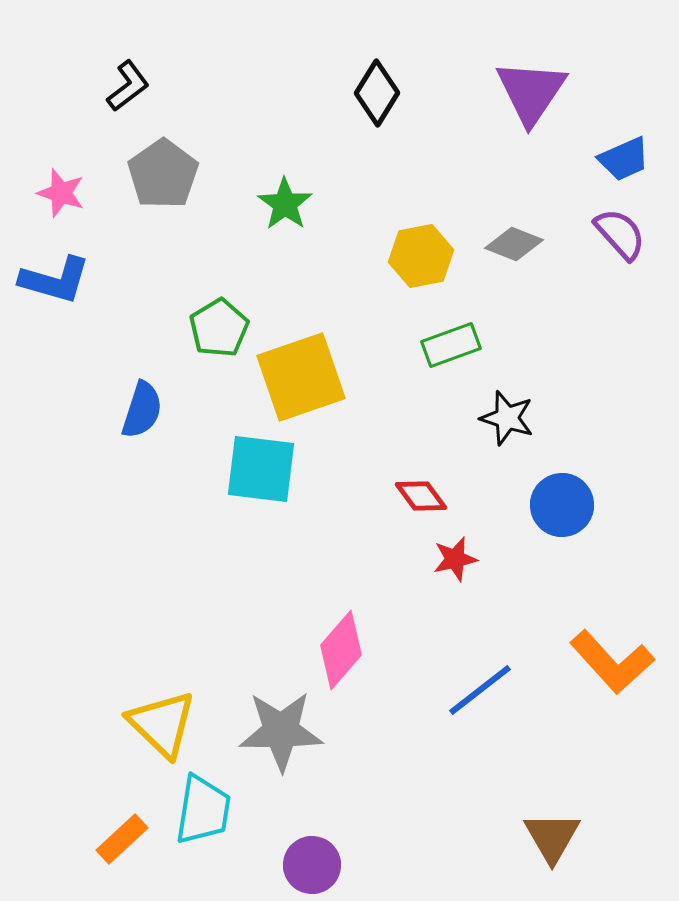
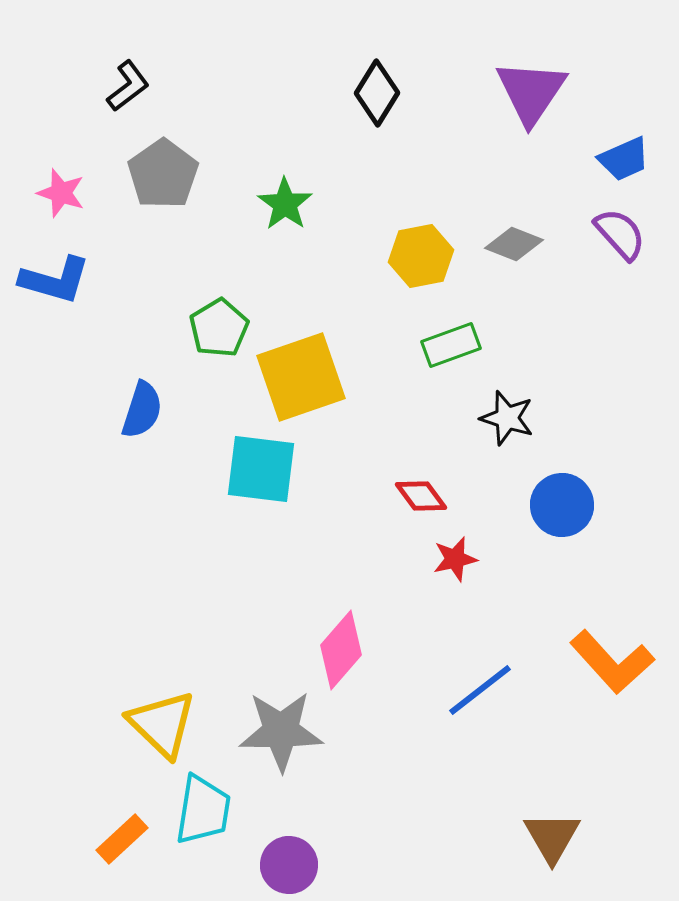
purple circle: moved 23 px left
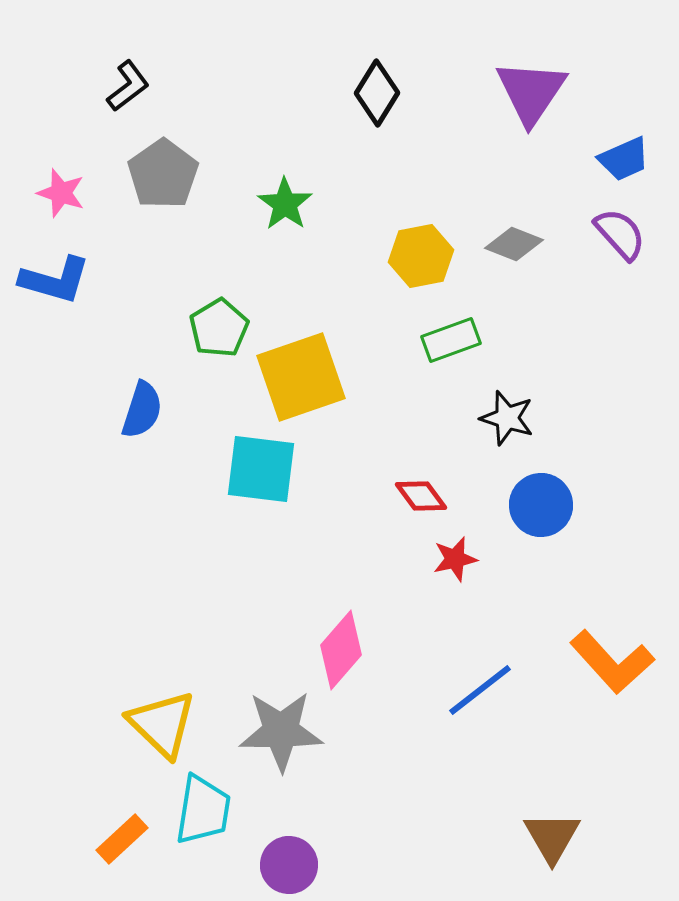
green rectangle: moved 5 px up
blue circle: moved 21 px left
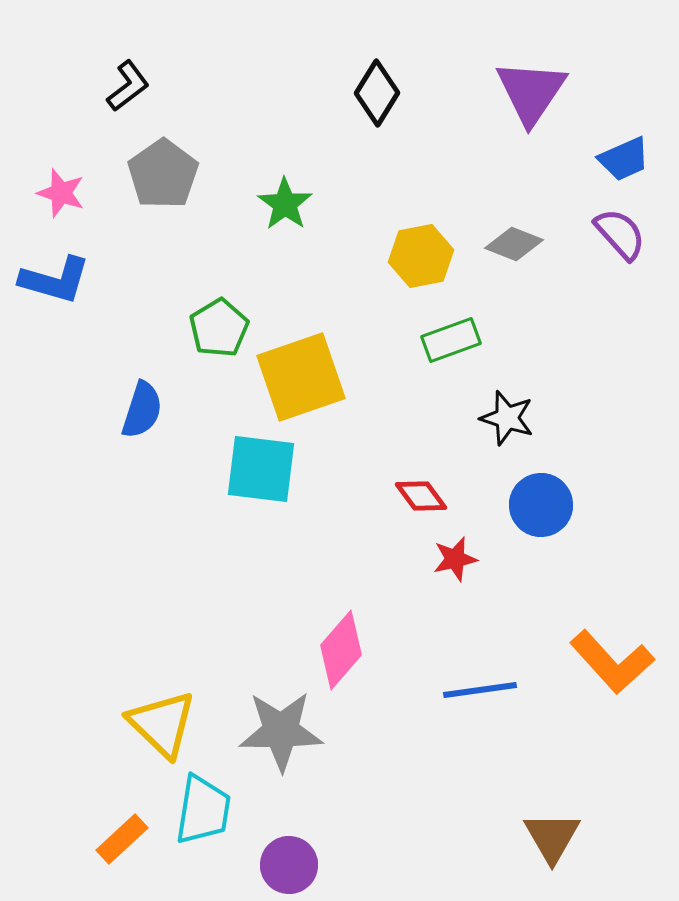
blue line: rotated 30 degrees clockwise
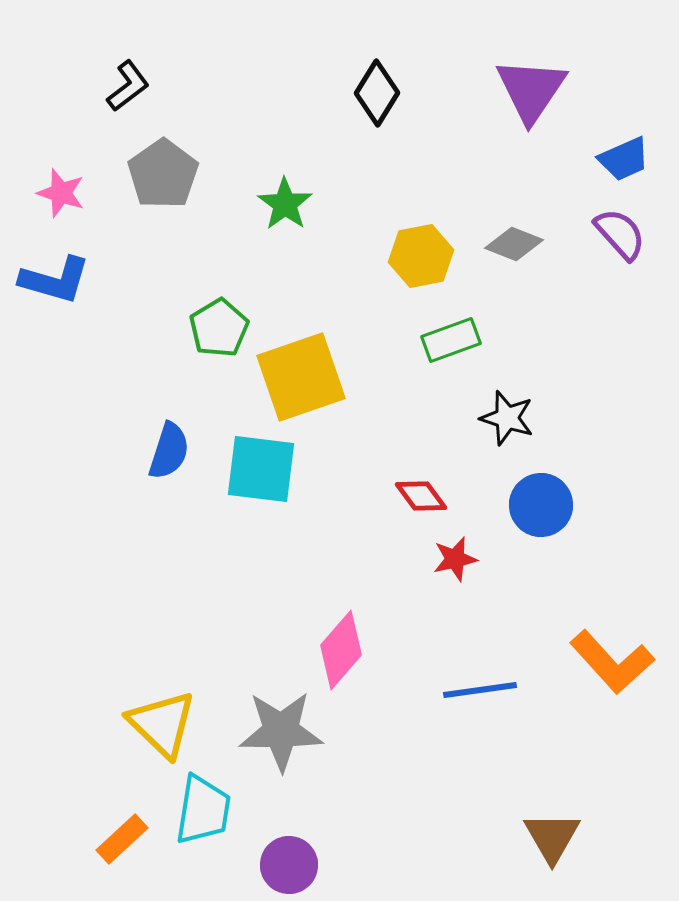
purple triangle: moved 2 px up
blue semicircle: moved 27 px right, 41 px down
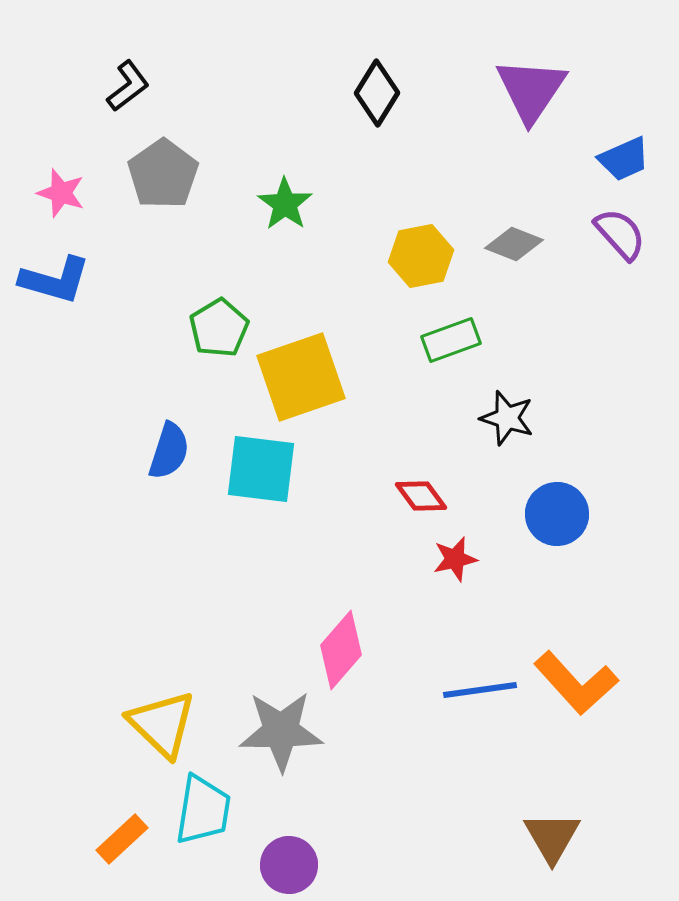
blue circle: moved 16 px right, 9 px down
orange L-shape: moved 36 px left, 21 px down
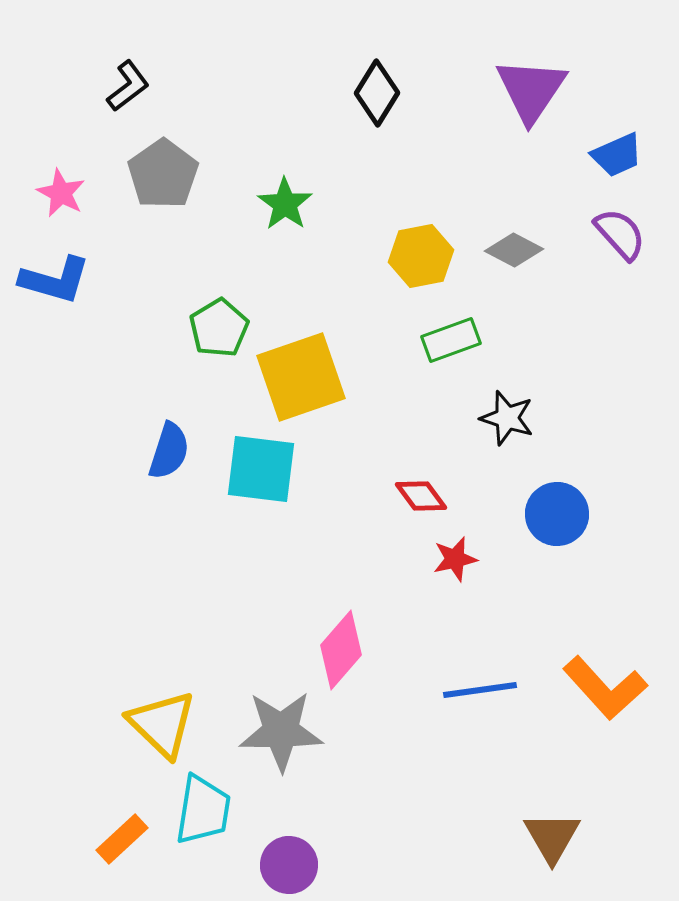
blue trapezoid: moved 7 px left, 4 px up
pink star: rotated 9 degrees clockwise
gray diamond: moved 6 px down; rotated 6 degrees clockwise
orange L-shape: moved 29 px right, 5 px down
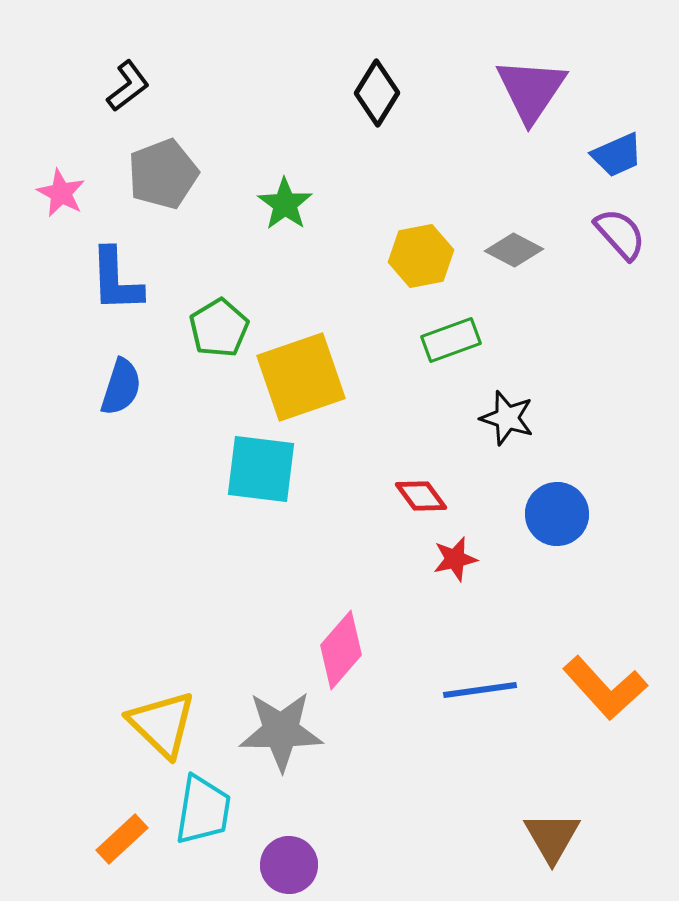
gray pentagon: rotated 14 degrees clockwise
blue L-shape: moved 61 px right; rotated 72 degrees clockwise
blue semicircle: moved 48 px left, 64 px up
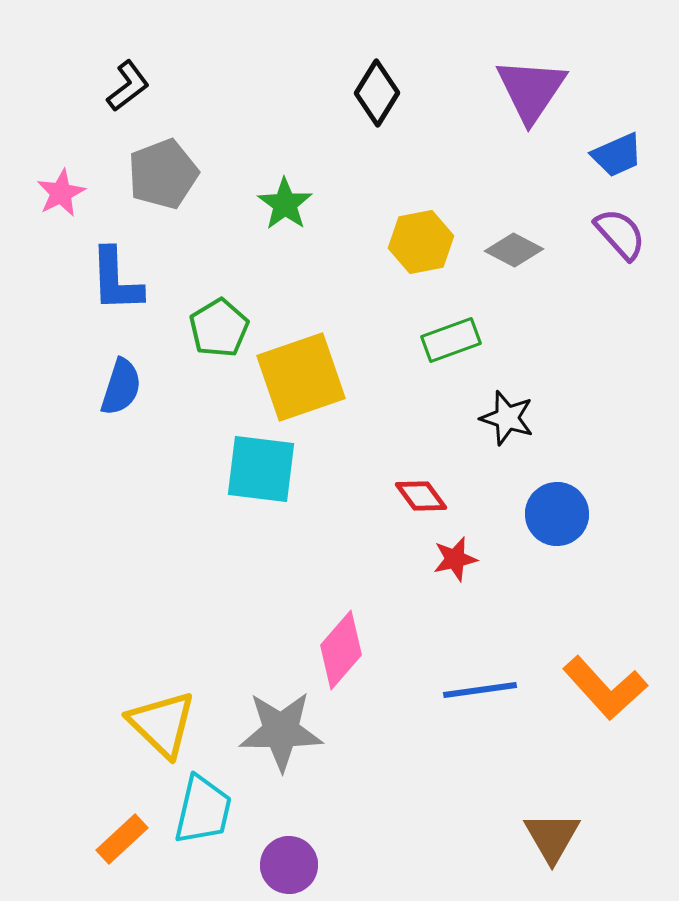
pink star: rotated 18 degrees clockwise
yellow hexagon: moved 14 px up
cyan trapezoid: rotated 4 degrees clockwise
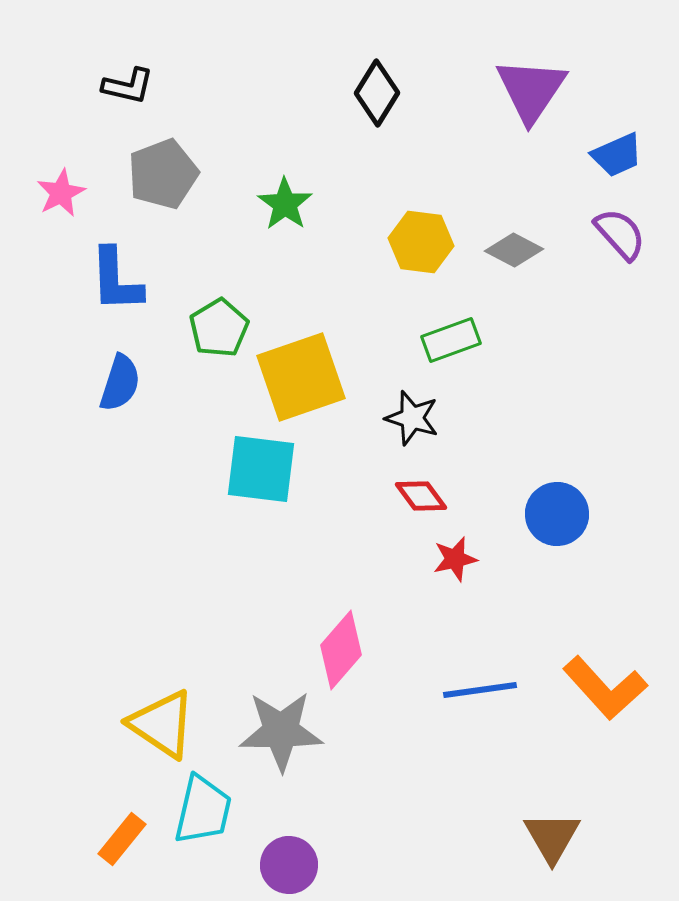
black L-shape: rotated 50 degrees clockwise
yellow hexagon: rotated 18 degrees clockwise
blue semicircle: moved 1 px left, 4 px up
black star: moved 95 px left
yellow triangle: rotated 10 degrees counterclockwise
orange rectangle: rotated 8 degrees counterclockwise
